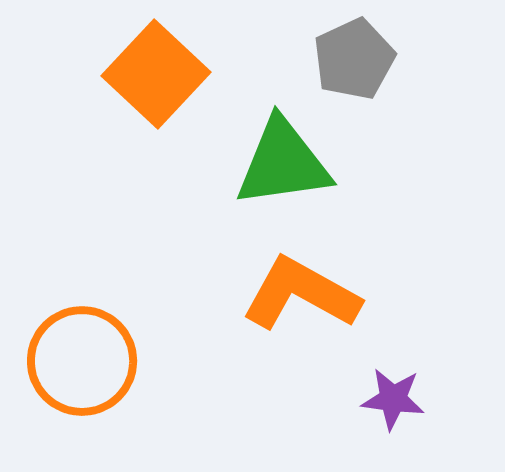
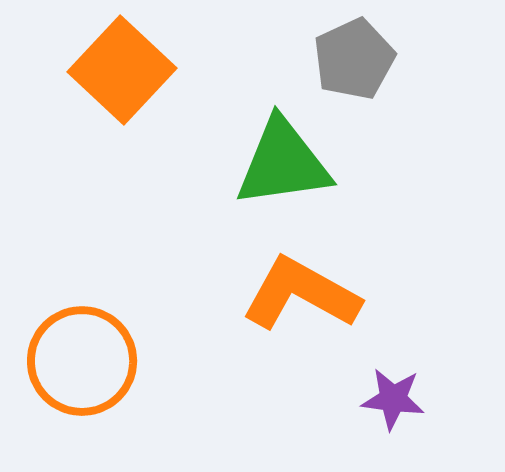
orange square: moved 34 px left, 4 px up
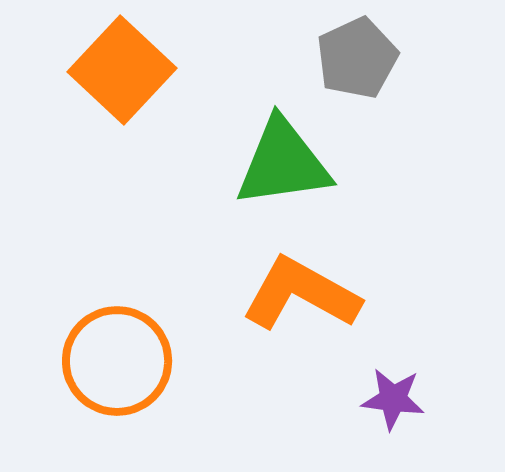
gray pentagon: moved 3 px right, 1 px up
orange circle: moved 35 px right
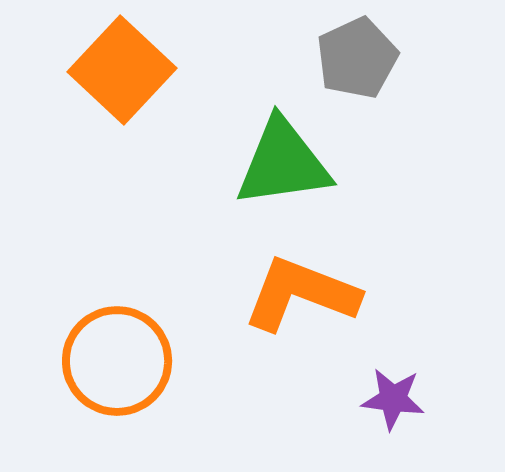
orange L-shape: rotated 8 degrees counterclockwise
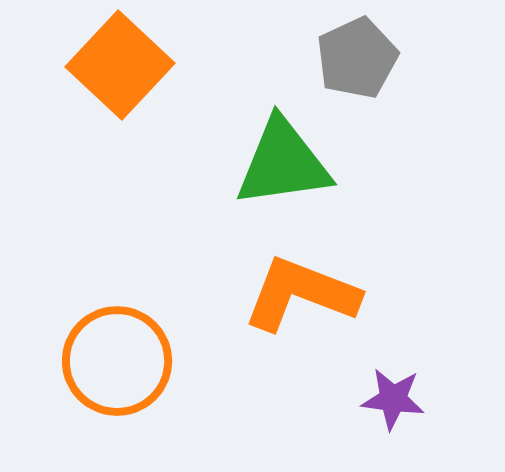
orange square: moved 2 px left, 5 px up
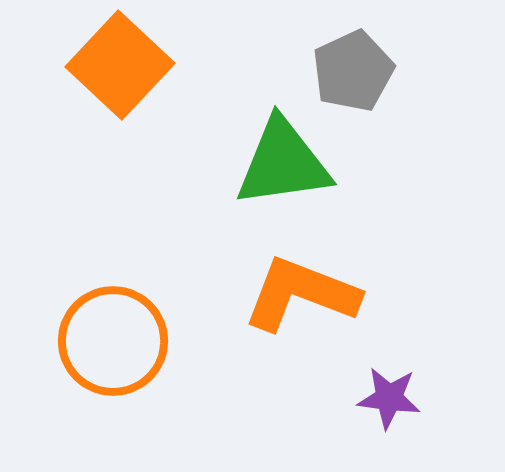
gray pentagon: moved 4 px left, 13 px down
orange circle: moved 4 px left, 20 px up
purple star: moved 4 px left, 1 px up
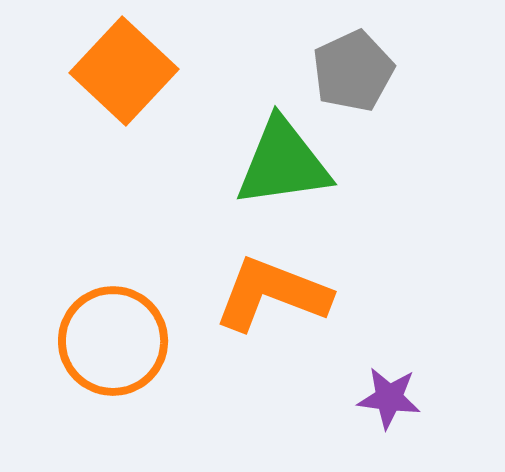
orange square: moved 4 px right, 6 px down
orange L-shape: moved 29 px left
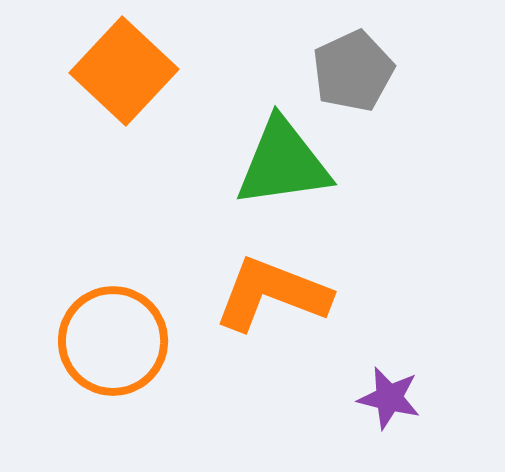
purple star: rotated 6 degrees clockwise
